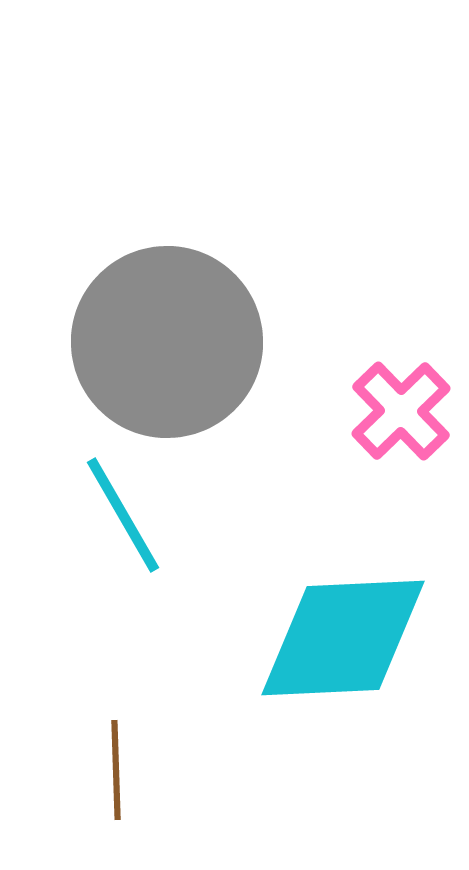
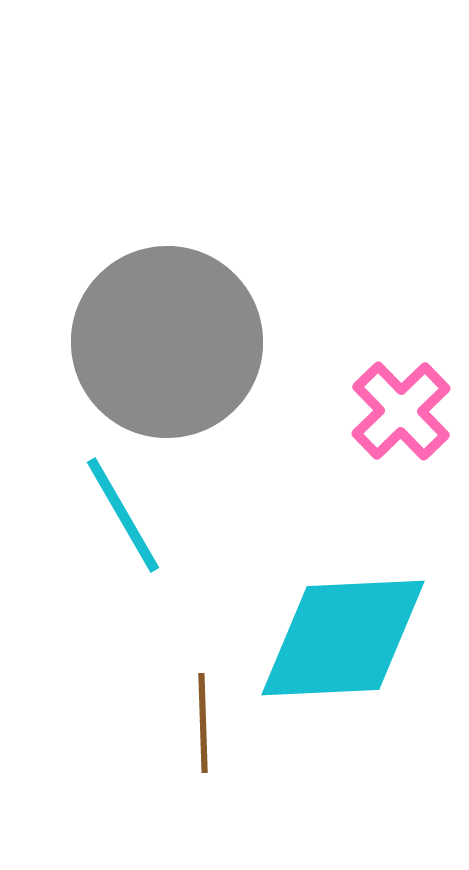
brown line: moved 87 px right, 47 px up
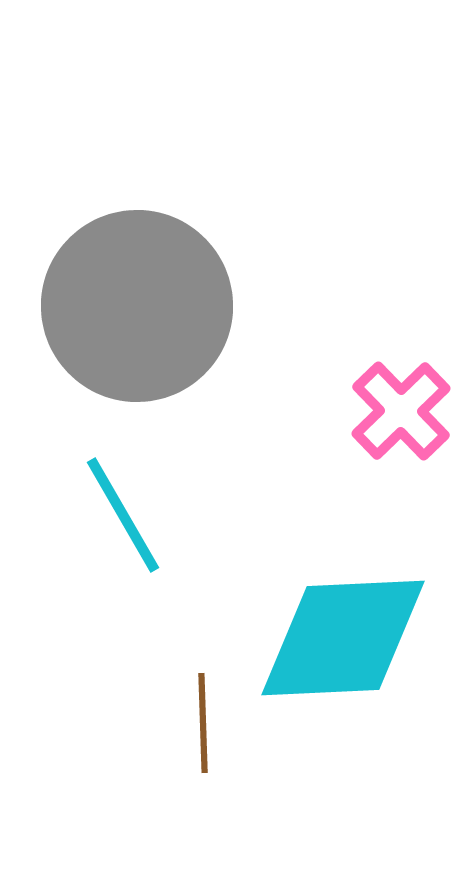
gray circle: moved 30 px left, 36 px up
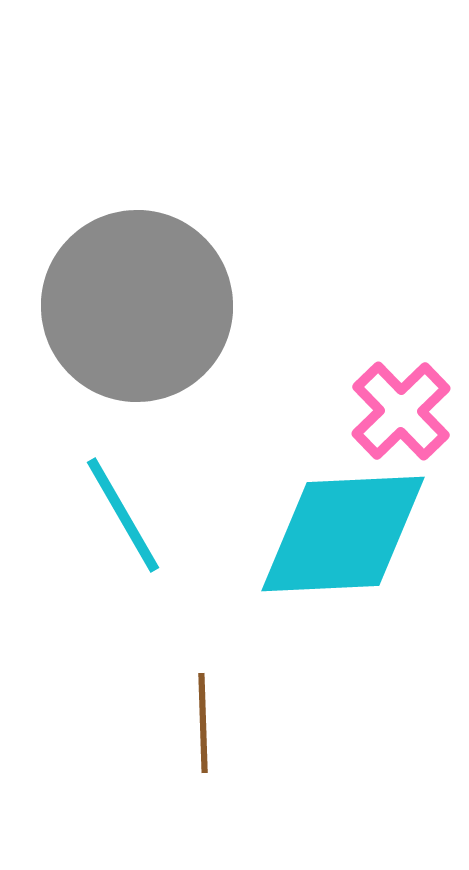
cyan diamond: moved 104 px up
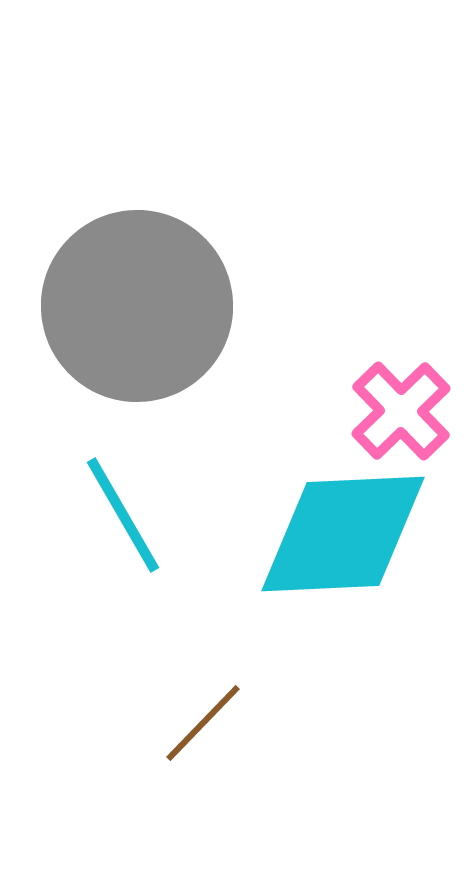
brown line: rotated 46 degrees clockwise
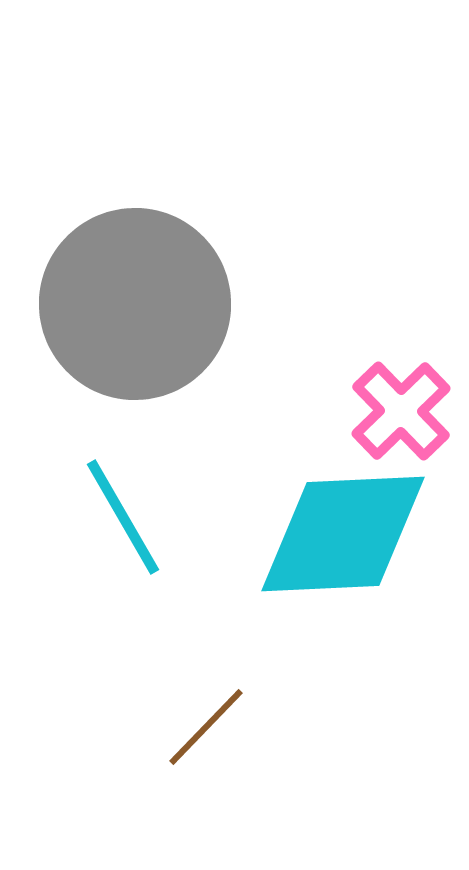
gray circle: moved 2 px left, 2 px up
cyan line: moved 2 px down
brown line: moved 3 px right, 4 px down
